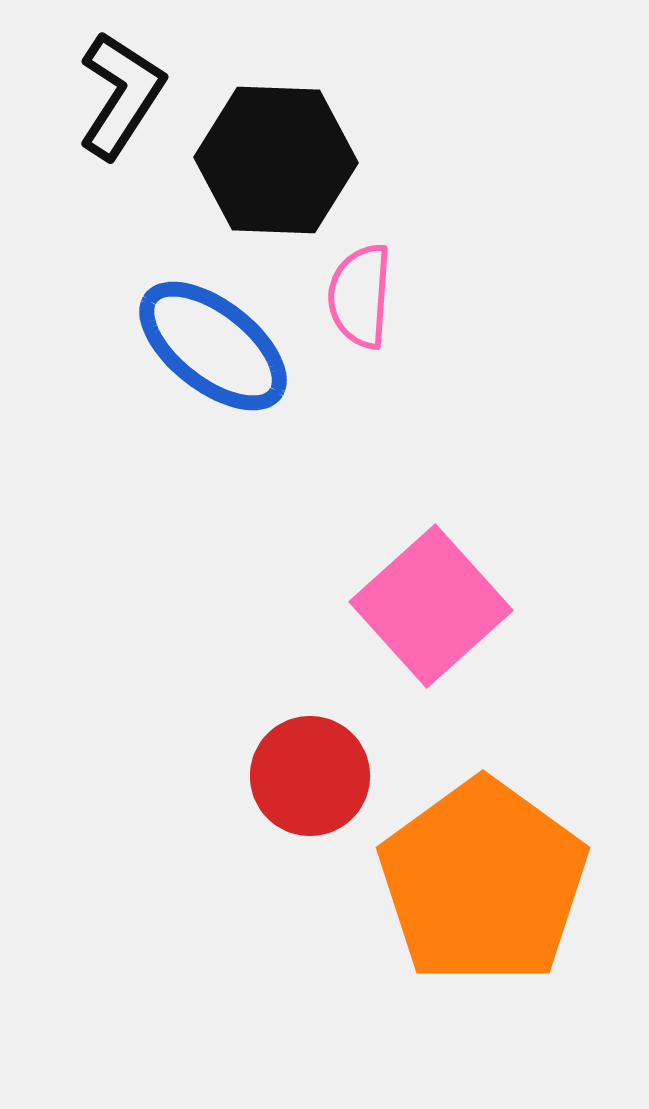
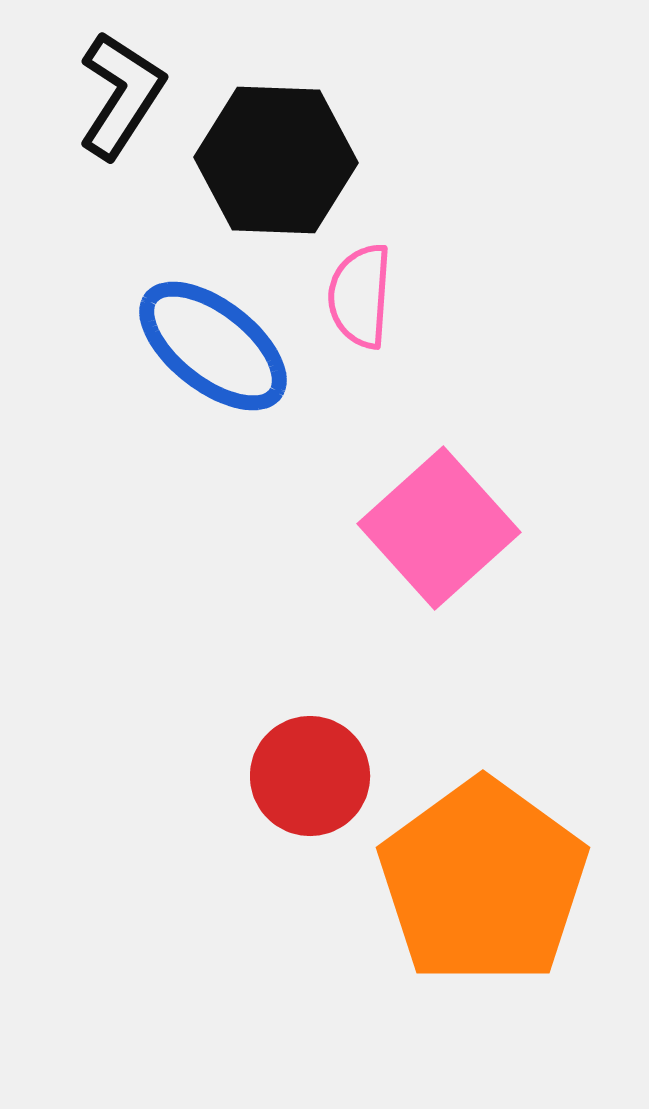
pink square: moved 8 px right, 78 px up
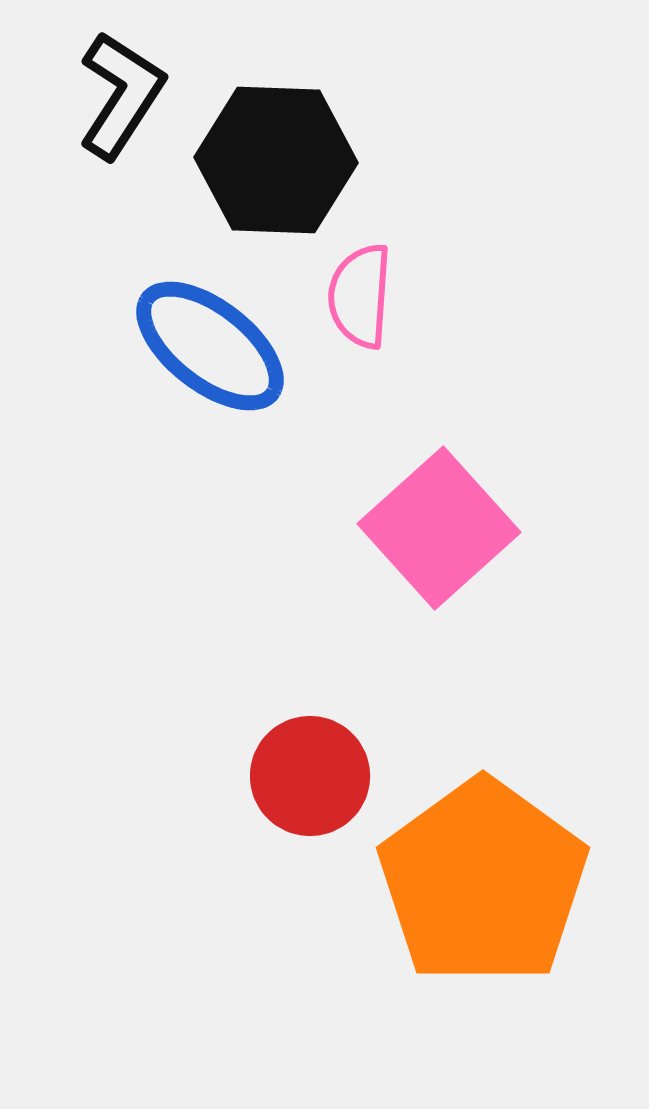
blue ellipse: moved 3 px left
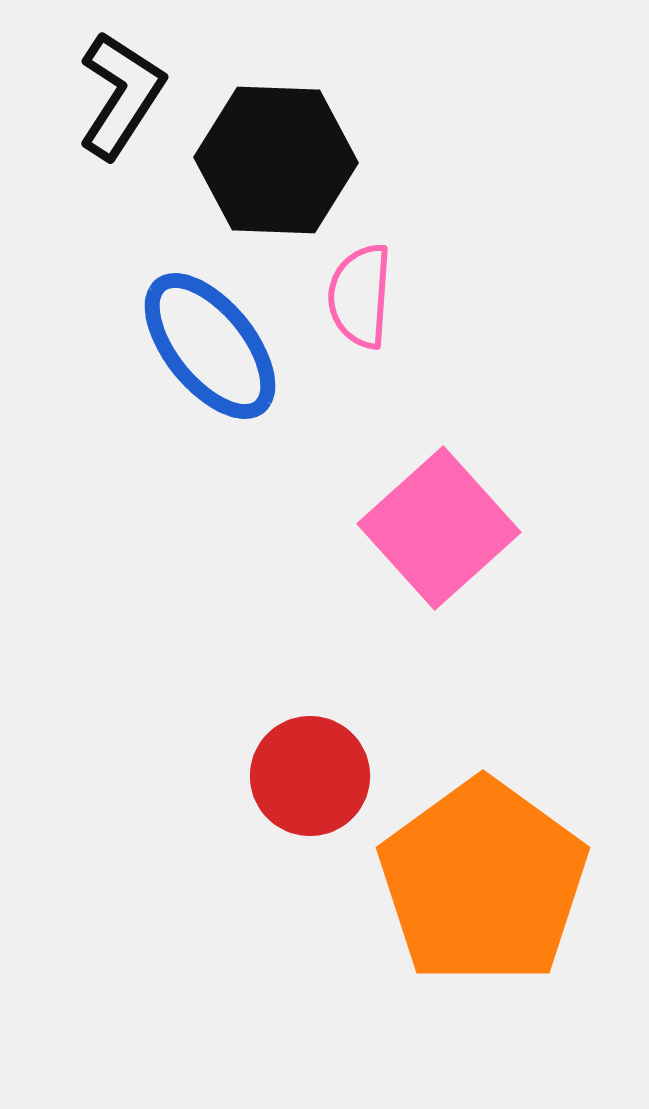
blue ellipse: rotated 13 degrees clockwise
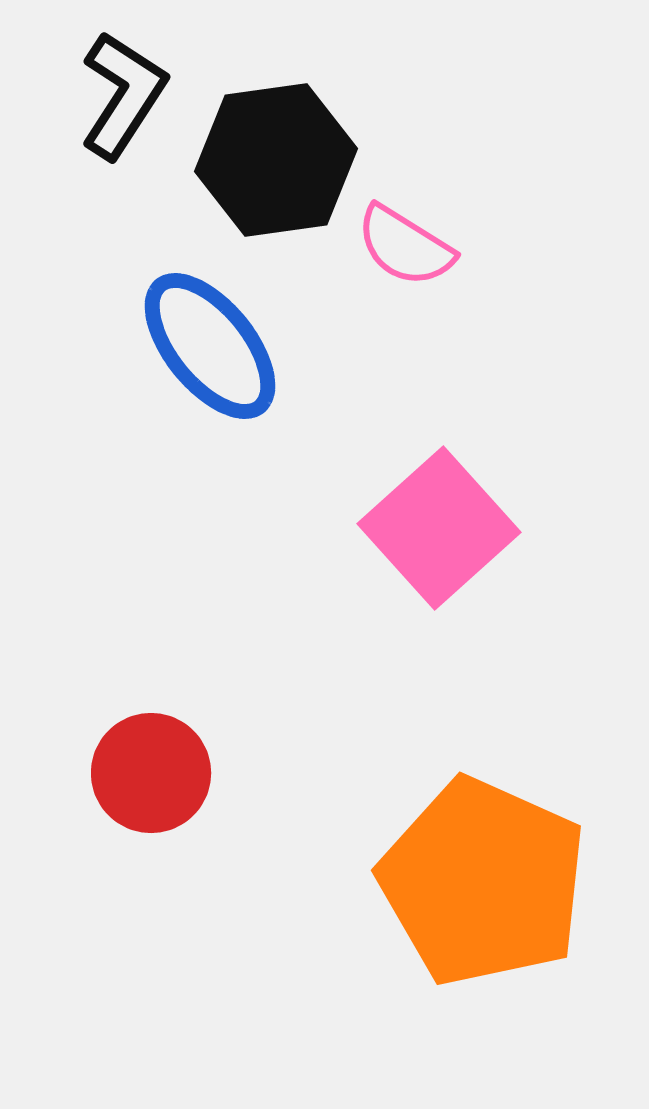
black L-shape: moved 2 px right
black hexagon: rotated 10 degrees counterclockwise
pink semicircle: moved 45 px right, 50 px up; rotated 62 degrees counterclockwise
red circle: moved 159 px left, 3 px up
orange pentagon: rotated 12 degrees counterclockwise
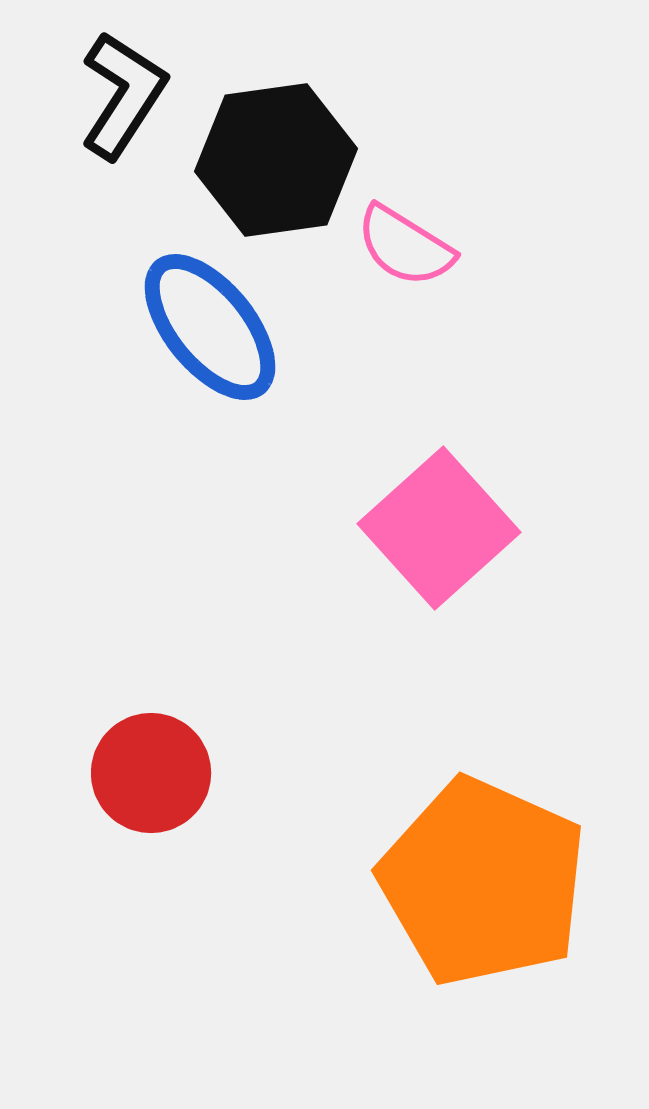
blue ellipse: moved 19 px up
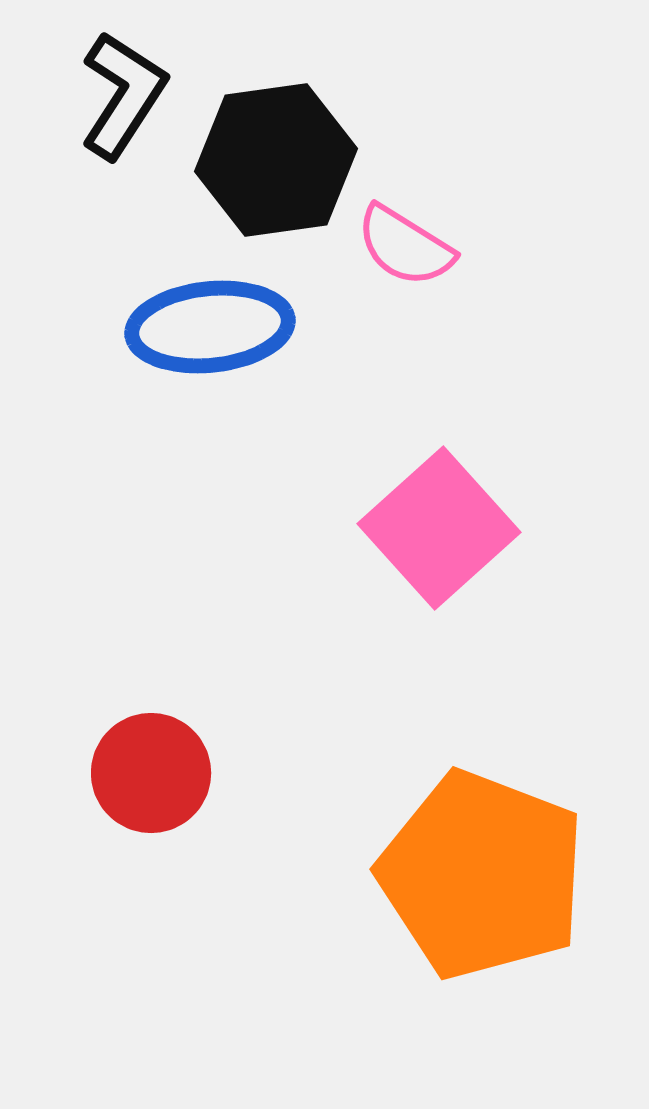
blue ellipse: rotated 57 degrees counterclockwise
orange pentagon: moved 1 px left, 7 px up; rotated 3 degrees counterclockwise
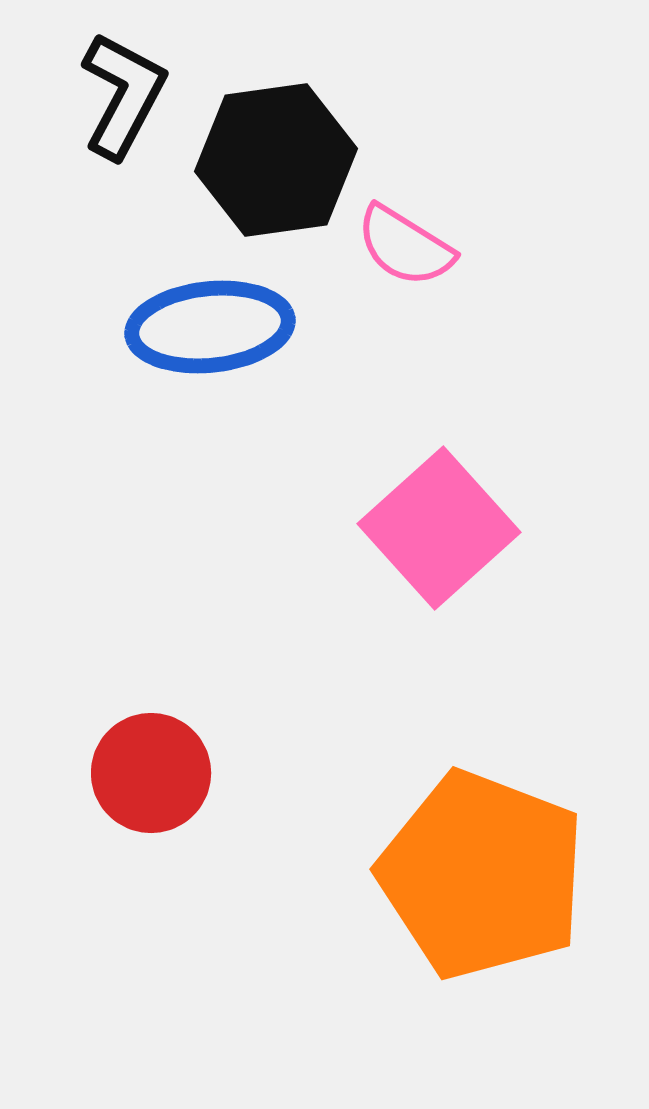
black L-shape: rotated 5 degrees counterclockwise
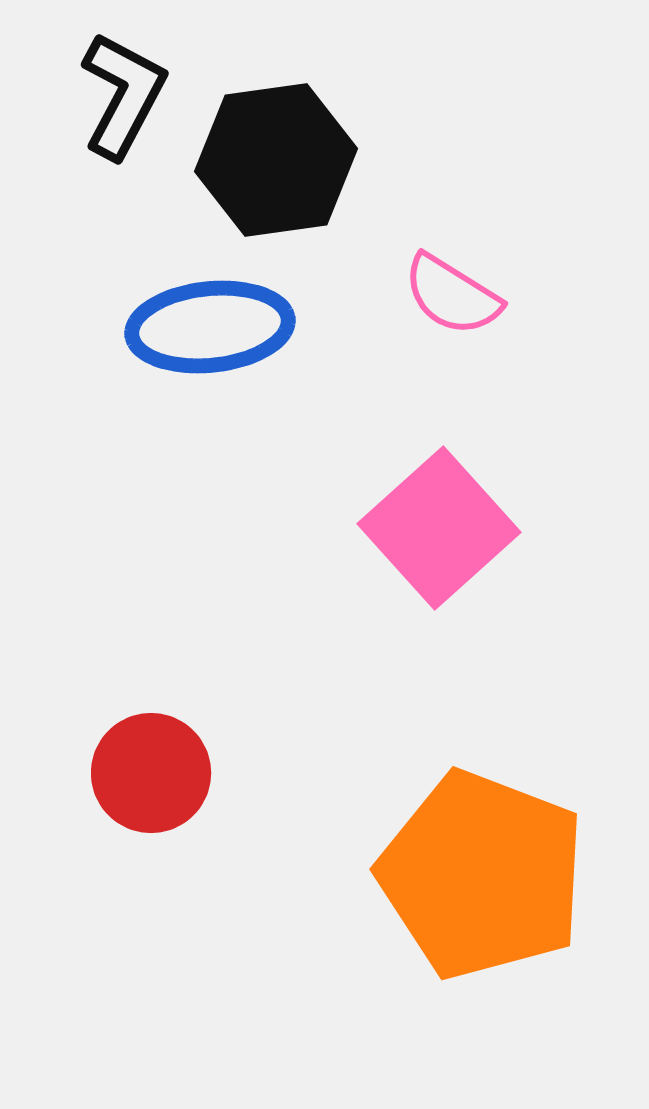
pink semicircle: moved 47 px right, 49 px down
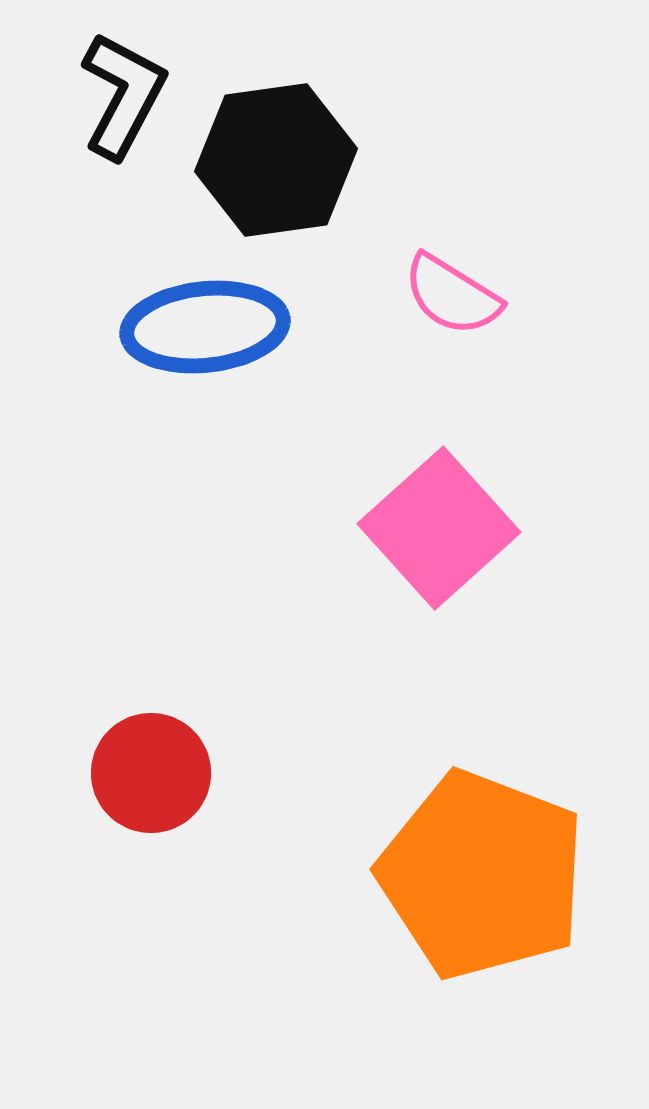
blue ellipse: moved 5 px left
